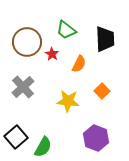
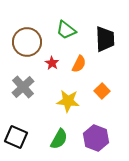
red star: moved 9 px down
black square: rotated 25 degrees counterclockwise
green semicircle: moved 16 px right, 8 px up
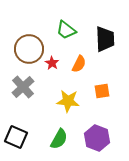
brown circle: moved 2 px right, 7 px down
orange square: rotated 35 degrees clockwise
purple hexagon: moved 1 px right
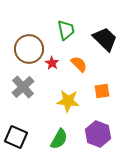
green trapezoid: rotated 140 degrees counterclockwise
black trapezoid: rotated 44 degrees counterclockwise
orange semicircle: rotated 72 degrees counterclockwise
purple hexagon: moved 1 px right, 4 px up
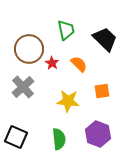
green semicircle: rotated 35 degrees counterclockwise
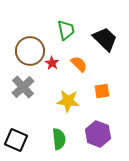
brown circle: moved 1 px right, 2 px down
black square: moved 3 px down
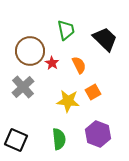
orange semicircle: moved 1 px down; rotated 18 degrees clockwise
orange square: moved 9 px left, 1 px down; rotated 21 degrees counterclockwise
